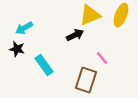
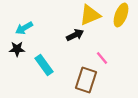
black star: rotated 14 degrees counterclockwise
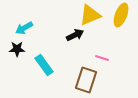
pink line: rotated 32 degrees counterclockwise
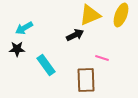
cyan rectangle: moved 2 px right
brown rectangle: rotated 20 degrees counterclockwise
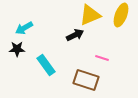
brown rectangle: rotated 70 degrees counterclockwise
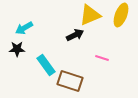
brown rectangle: moved 16 px left, 1 px down
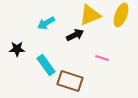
cyan arrow: moved 22 px right, 5 px up
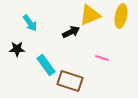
yellow ellipse: moved 1 px down; rotated 10 degrees counterclockwise
cyan arrow: moved 16 px left; rotated 96 degrees counterclockwise
black arrow: moved 4 px left, 3 px up
